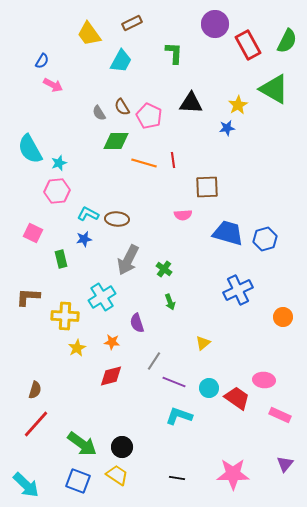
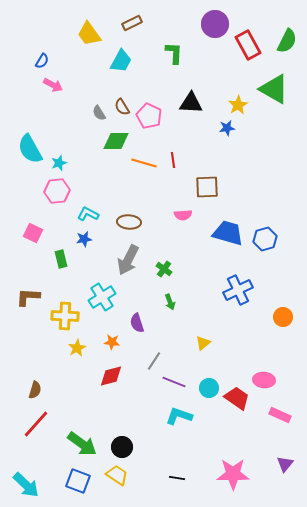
brown ellipse at (117, 219): moved 12 px right, 3 px down
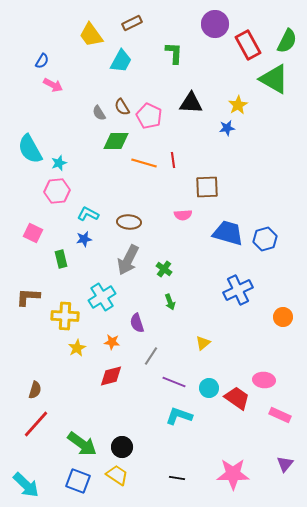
yellow trapezoid at (89, 34): moved 2 px right, 1 px down
green triangle at (274, 89): moved 10 px up
gray line at (154, 361): moved 3 px left, 5 px up
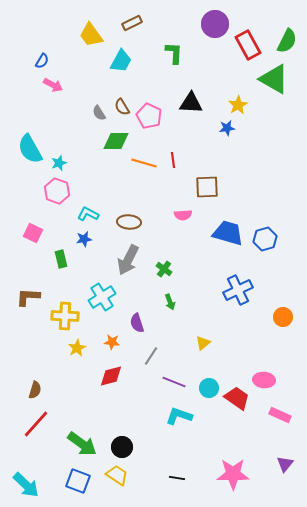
pink hexagon at (57, 191): rotated 25 degrees clockwise
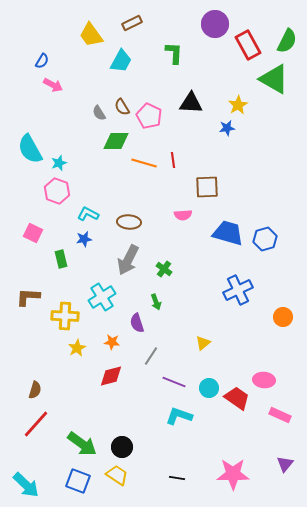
green arrow at (170, 302): moved 14 px left
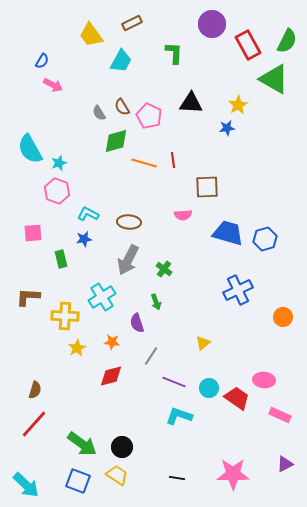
purple circle at (215, 24): moved 3 px left
green diamond at (116, 141): rotated 16 degrees counterclockwise
pink square at (33, 233): rotated 30 degrees counterclockwise
red line at (36, 424): moved 2 px left
purple triangle at (285, 464): rotated 24 degrees clockwise
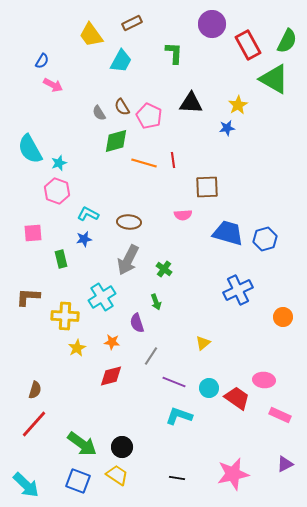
pink star at (233, 474): rotated 12 degrees counterclockwise
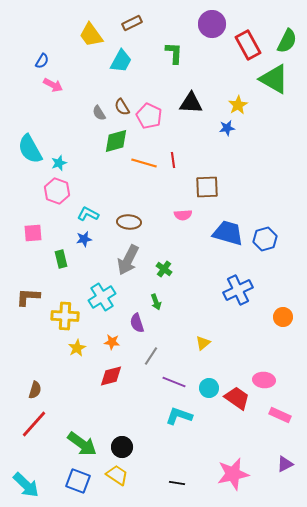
black line at (177, 478): moved 5 px down
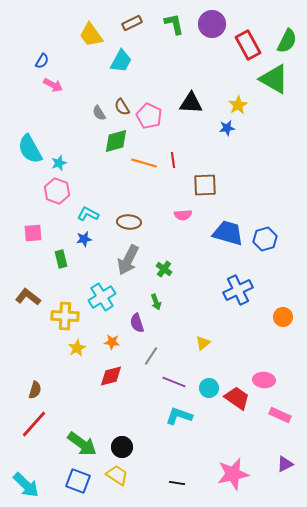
green L-shape at (174, 53): moved 29 px up; rotated 15 degrees counterclockwise
brown square at (207, 187): moved 2 px left, 2 px up
brown L-shape at (28, 297): rotated 35 degrees clockwise
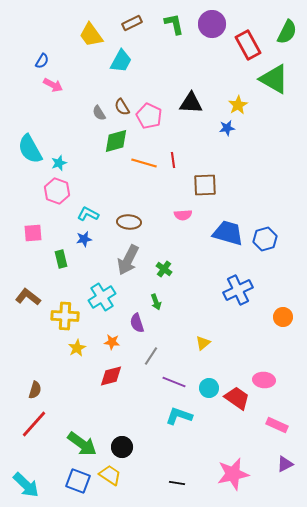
green semicircle at (287, 41): moved 9 px up
pink rectangle at (280, 415): moved 3 px left, 10 px down
yellow trapezoid at (117, 475): moved 7 px left
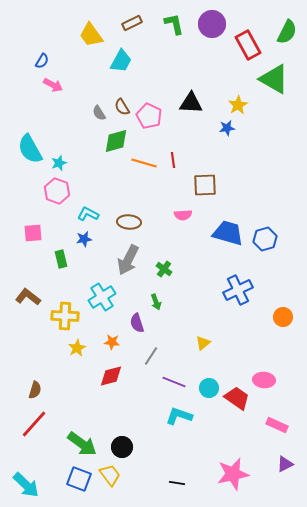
yellow trapezoid at (110, 475): rotated 20 degrees clockwise
blue square at (78, 481): moved 1 px right, 2 px up
